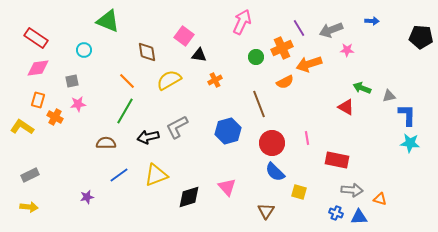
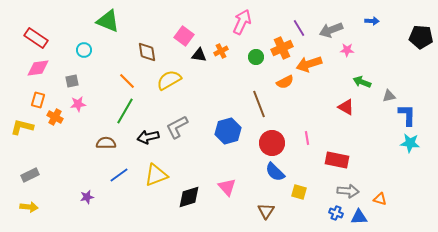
orange cross at (215, 80): moved 6 px right, 29 px up
green arrow at (362, 88): moved 6 px up
yellow L-shape at (22, 127): rotated 20 degrees counterclockwise
gray arrow at (352, 190): moved 4 px left, 1 px down
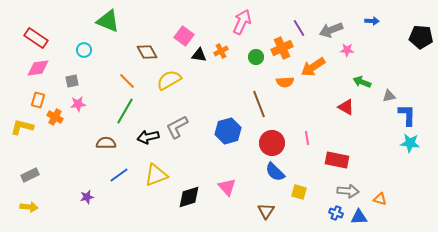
brown diamond at (147, 52): rotated 20 degrees counterclockwise
orange arrow at (309, 64): moved 4 px right, 3 px down; rotated 15 degrees counterclockwise
orange semicircle at (285, 82): rotated 24 degrees clockwise
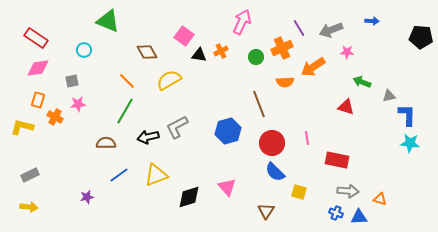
pink star at (347, 50): moved 2 px down
red triangle at (346, 107): rotated 12 degrees counterclockwise
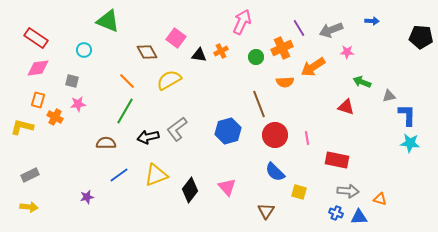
pink square at (184, 36): moved 8 px left, 2 px down
gray square at (72, 81): rotated 24 degrees clockwise
gray L-shape at (177, 127): moved 2 px down; rotated 10 degrees counterclockwise
red circle at (272, 143): moved 3 px right, 8 px up
black diamond at (189, 197): moved 1 px right, 7 px up; rotated 35 degrees counterclockwise
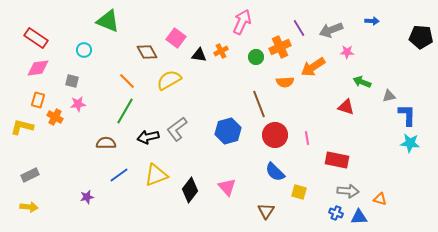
orange cross at (282, 48): moved 2 px left, 1 px up
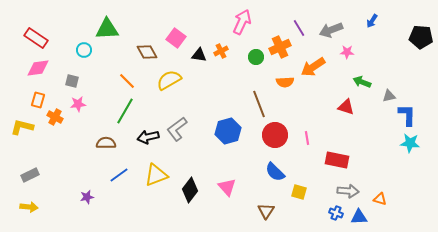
green triangle at (108, 21): moved 1 px left, 8 px down; rotated 25 degrees counterclockwise
blue arrow at (372, 21): rotated 120 degrees clockwise
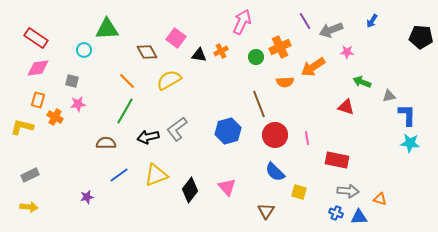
purple line at (299, 28): moved 6 px right, 7 px up
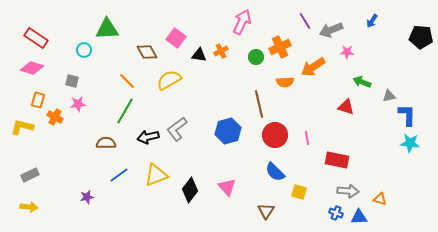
pink diamond at (38, 68): moved 6 px left; rotated 25 degrees clockwise
brown line at (259, 104): rotated 8 degrees clockwise
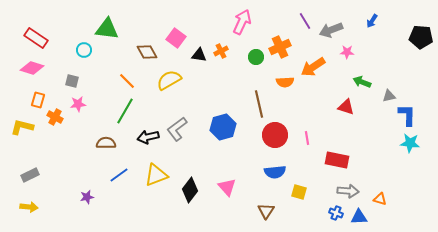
green triangle at (107, 29): rotated 10 degrees clockwise
blue hexagon at (228, 131): moved 5 px left, 4 px up
blue semicircle at (275, 172): rotated 50 degrees counterclockwise
